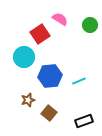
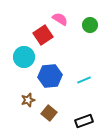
red square: moved 3 px right, 1 px down
cyan line: moved 5 px right, 1 px up
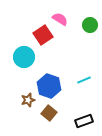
blue hexagon: moved 1 px left, 10 px down; rotated 25 degrees clockwise
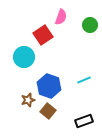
pink semicircle: moved 1 px right, 2 px up; rotated 77 degrees clockwise
brown square: moved 1 px left, 2 px up
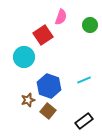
black rectangle: rotated 18 degrees counterclockwise
